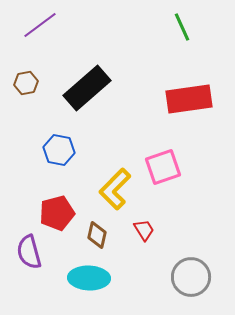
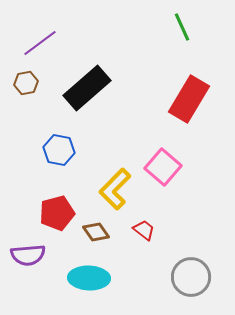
purple line: moved 18 px down
red rectangle: rotated 51 degrees counterclockwise
pink square: rotated 30 degrees counterclockwise
red trapezoid: rotated 20 degrees counterclockwise
brown diamond: moved 1 px left, 3 px up; rotated 48 degrees counterclockwise
purple semicircle: moved 1 px left, 3 px down; rotated 80 degrees counterclockwise
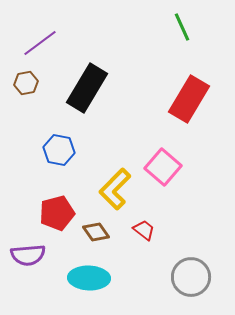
black rectangle: rotated 18 degrees counterclockwise
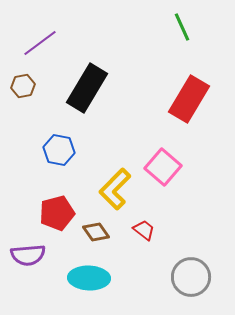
brown hexagon: moved 3 px left, 3 px down
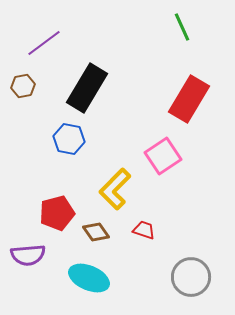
purple line: moved 4 px right
blue hexagon: moved 10 px right, 11 px up
pink square: moved 11 px up; rotated 15 degrees clockwise
red trapezoid: rotated 20 degrees counterclockwise
cyan ellipse: rotated 21 degrees clockwise
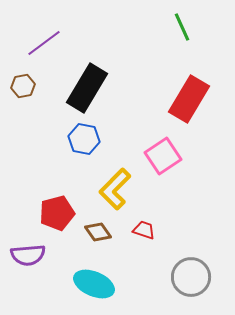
blue hexagon: moved 15 px right
brown diamond: moved 2 px right
cyan ellipse: moved 5 px right, 6 px down
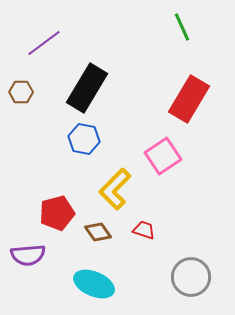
brown hexagon: moved 2 px left, 6 px down; rotated 10 degrees clockwise
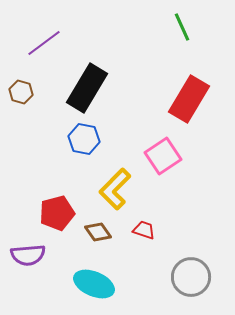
brown hexagon: rotated 15 degrees clockwise
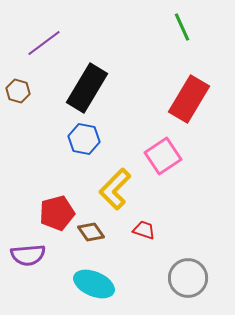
brown hexagon: moved 3 px left, 1 px up
brown diamond: moved 7 px left
gray circle: moved 3 px left, 1 px down
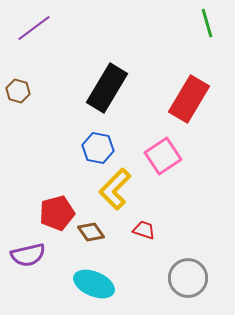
green line: moved 25 px right, 4 px up; rotated 8 degrees clockwise
purple line: moved 10 px left, 15 px up
black rectangle: moved 20 px right
blue hexagon: moved 14 px right, 9 px down
purple semicircle: rotated 8 degrees counterclockwise
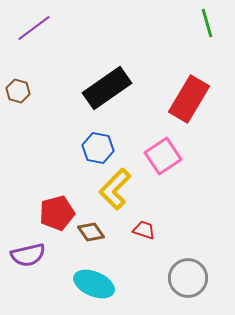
black rectangle: rotated 24 degrees clockwise
